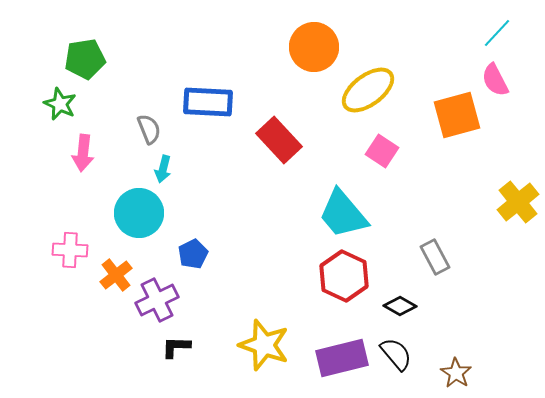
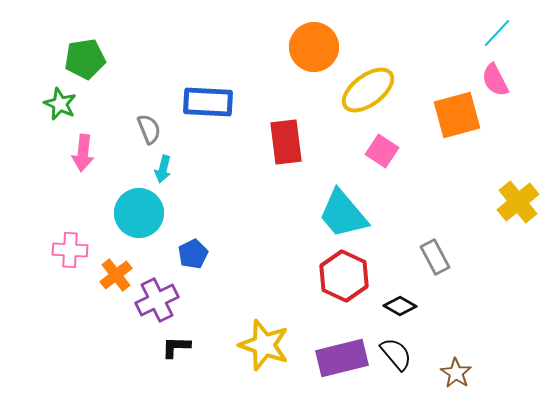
red rectangle: moved 7 px right, 2 px down; rotated 36 degrees clockwise
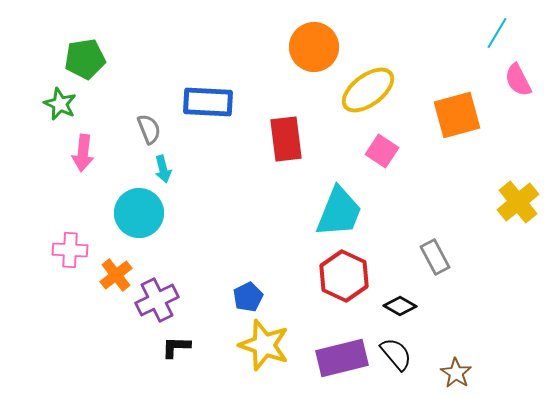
cyan line: rotated 12 degrees counterclockwise
pink semicircle: moved 23 px right
red rectangle: moved 3 px up
cyan arrow: rotated 28 degrees counterclockwise
cyan trapezoid: moved 4 px left, 2 px up; rotated 118 degrees counterclockwise
blue pentagon: moved 55 px right, 43 px down
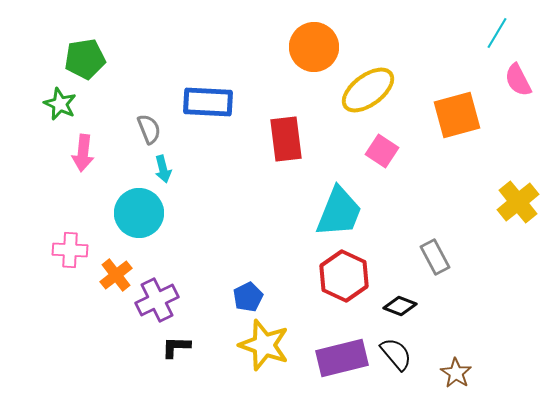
black diamond: rotated 8 degrees counterclockwise
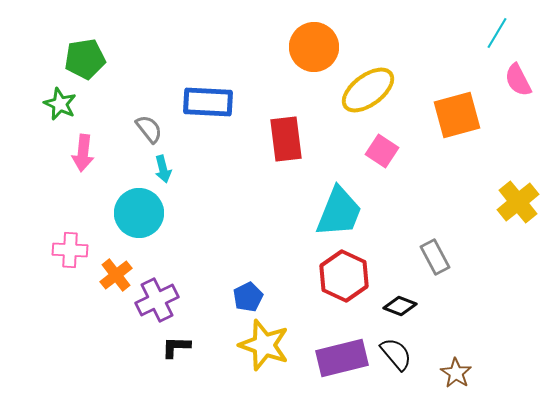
gray semicircle: rotated 16 degrees counterclockwise
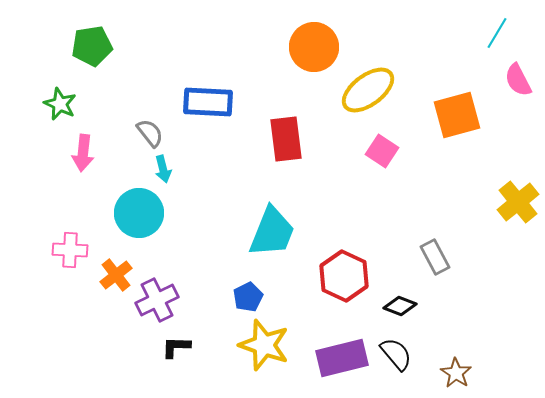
green pentagon: moved 7 px right, 13 px up
gray semicircle: moved 1 px right, 4 px down
cyan trapezoid: moved 67 px left, 20 px down
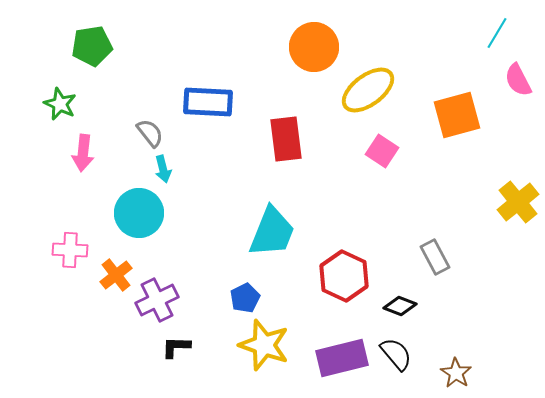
blue pentagon: moved 3 px left, 1 px down
